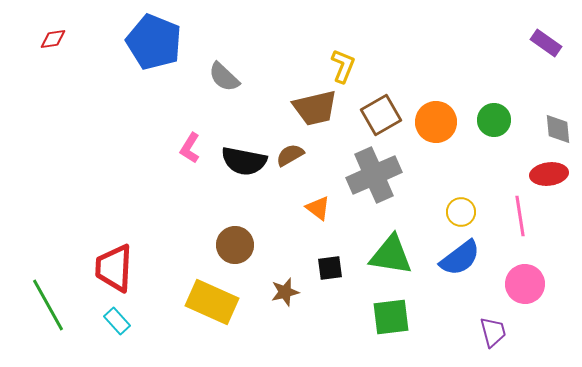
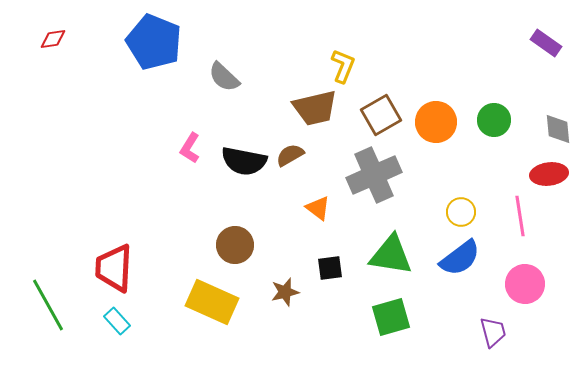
green square: rotated 9 degrees counterclockwise
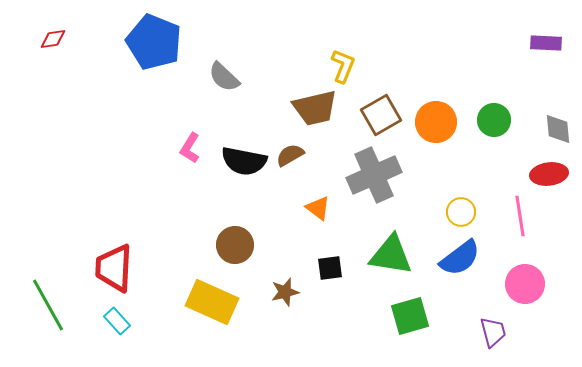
purple rectangle: rotated 32 degrees counterclockwise
green square: moved 19 px right, 1 px up
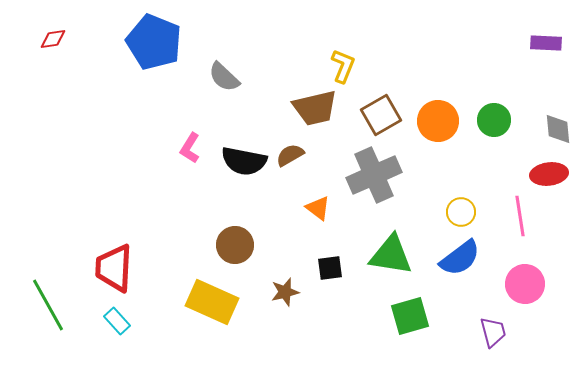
orange circle: moved 2 px right, 1 px up
